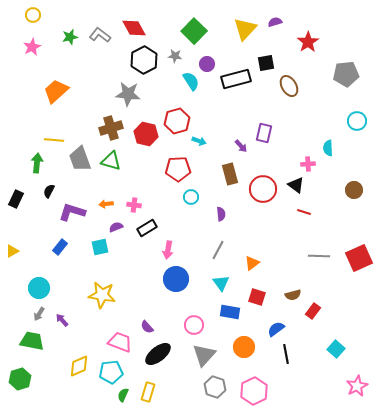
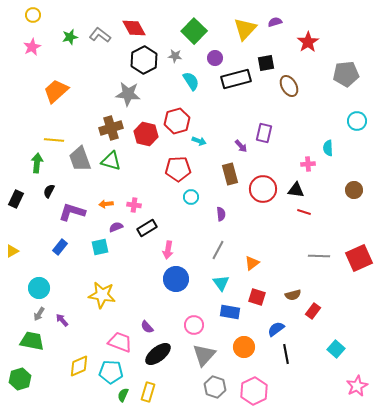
purple circle at (207, 64): moved 8 px right, 6 px up
black triangle at (296, 185): moved 5 px down; rotated 30 degrees counterclockwise
cyan pentagon at (111, 372): rotated 10 degrees clockwise
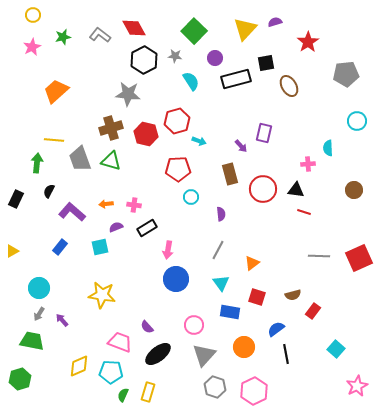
green star at (70, 37): moved 7 px left
purple L-shape at (72, 212): rotated 24 degrees clockwise
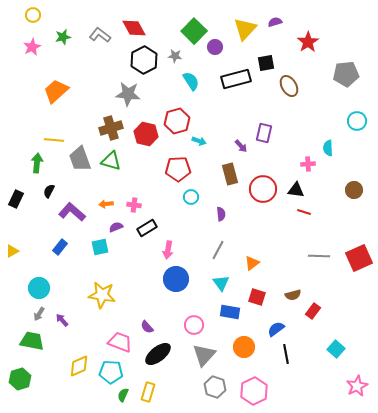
purple circle at (215, 58): moved 11 px up
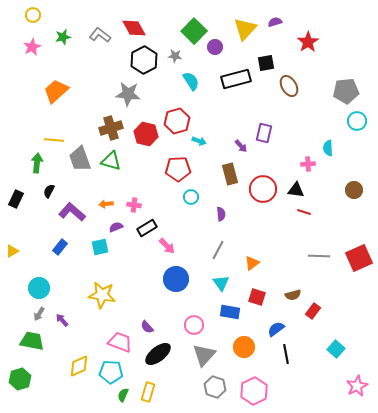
gray pentagon at (346, 74): moved 17 px down
pink arrow at (168, 250): moved 1 px left, 4 px up; rotated 54 degrees counterclockwise
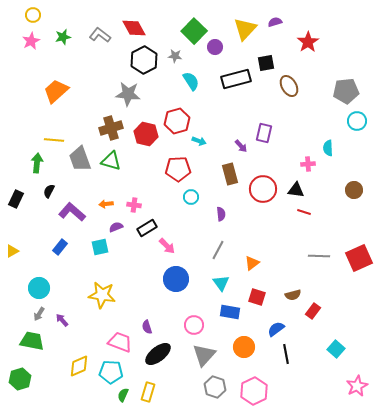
pink star at (32, 47): moved 1 px left, 6 px up
purple semicircle at (147, 327): rotated 24 degrees clockwise
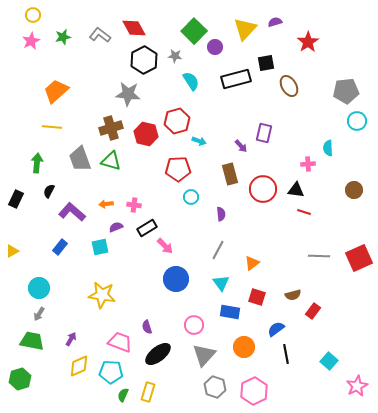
yellow line at (54, 140): moved 2 px left, 13 px up
pink arrow at (167, 246): moved 2 px left
purple arrow at (62, 320): moved 9 px right, 19 px down; rotated 72 degrees clockwise
cyan square at (336, 349): moved 7 px left, 12 px down
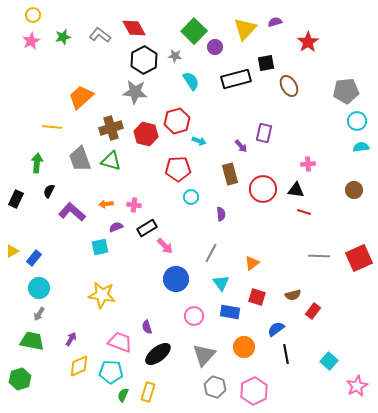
orange trapezoid at (56, 91): moved 25 px right, 6 px down
gray star at (128, 94): moved 7 px right, 2 px up
cyan semicircle at (328, 148): moved 33 px right, 1 px up; rotated 84 degrees clockwise
blue rectangle at (60, 247): moved 26 px left, 11 px down
gray line at (218, 250): moved 7 px left, 3 px down
pink circle at (194, 325): moved 9 px up
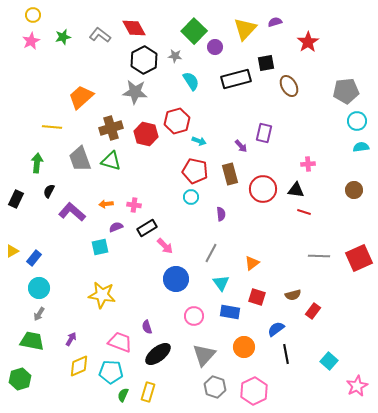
red pentagon at (178, 169): moved 17 px right, 2 px down; rotated 15 degrees clockwise
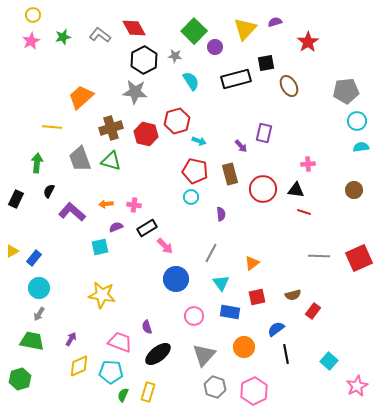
red square at (257, 297): rotated 30 degrees counterclockwise
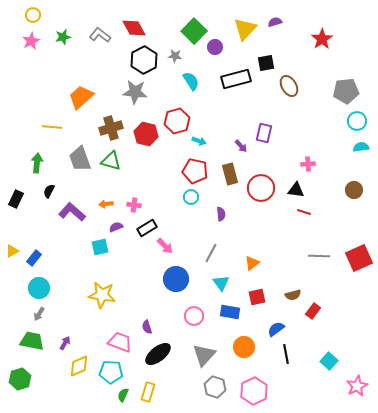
red star at (308, 42): moved 14 px right, 3 px up
red circle at (263, 189): moved 2 px left, 1 px up
purple arrow at (71, 339): moved 6 px left, 4 px down
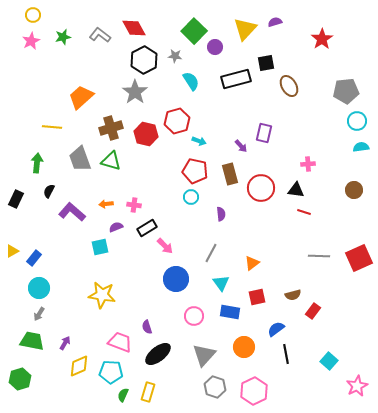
gray star at (135, 92): rotated 30 degrees clockwise
